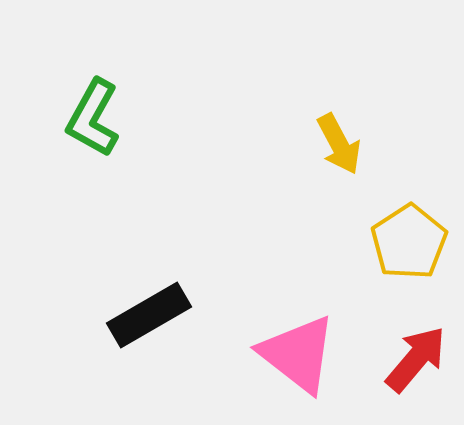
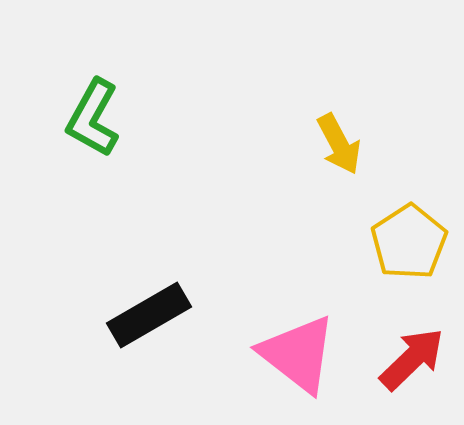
red arrow: moved 4 px left; rotated 6 degrees clockwise
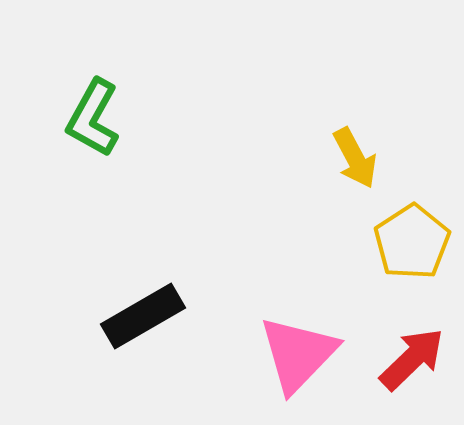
yellow arrow: moved 16 px right, 14 px down
yellow pentagon: moved 3 px right
black rectangle: moved 6 px left, 1 px down
pink triangle: rotated 36 degrees clockwise
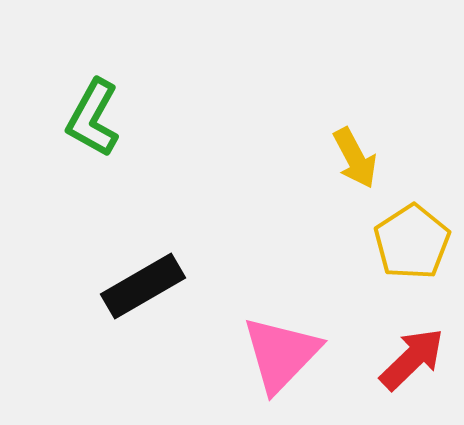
black rectangle: moved 30 px up
pink triangle: moved 17 px left
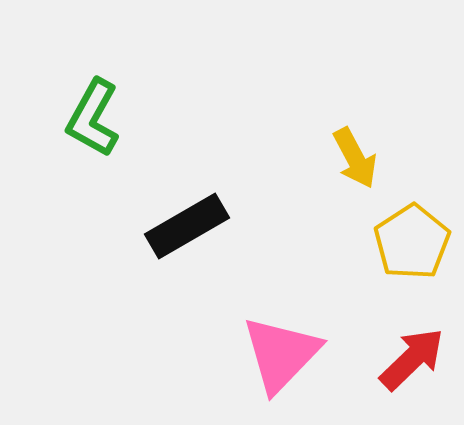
black rectangle: moved 44 px right, 60 px up
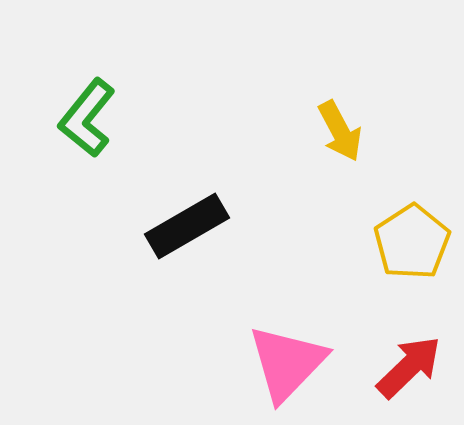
green L-shape: moved 6 px left; rotated 10 degrees clockwise
yellow arrow: moved 15 px left, 27 px up
pink triangle: moved 6 px right, 9 px down
red arrow: moved 3 px left, 8 px down
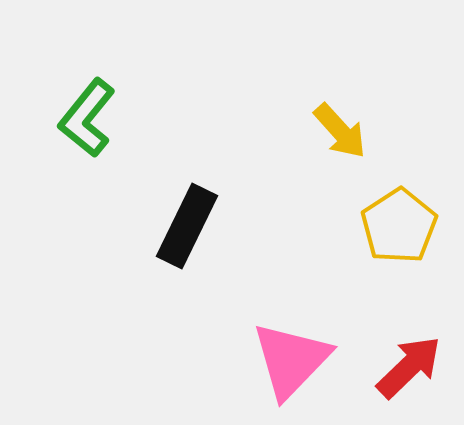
yellow arrow: rotated 14 degrees counterclockwise
black rectangle: rotated 34 degrees counterclockwise
yellow pentagon: moved 13 px left, 16 px up
pink triangle: moved 4 px right, 3 px up
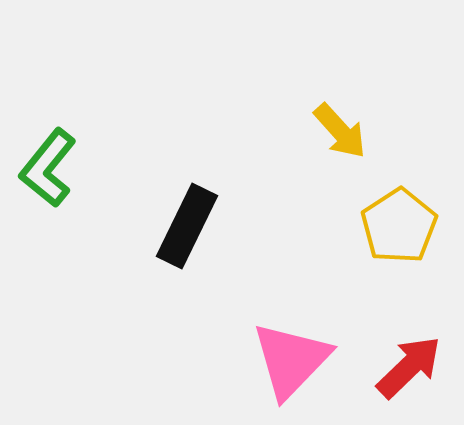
green L-shape: moved 39 px left, 50 px down
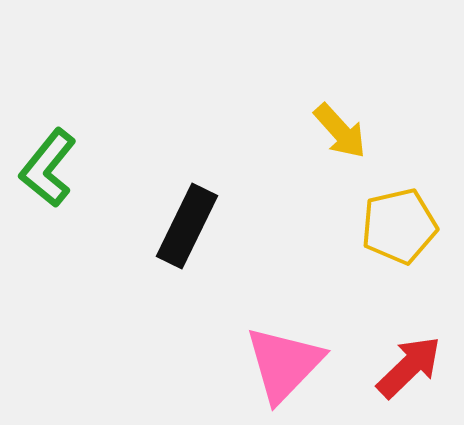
yellow pentagon: rotated 20 degrees clockwise
pink triangle: moved 7 px left, 4 px down
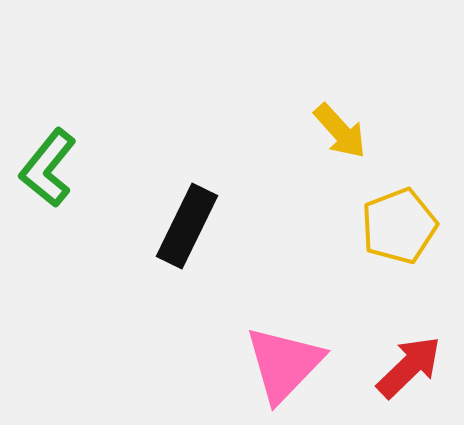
yellow pentagon: rotated 8 degrees counterclockwise
